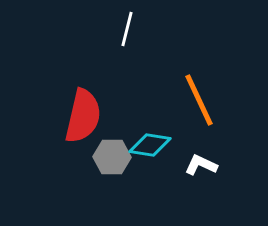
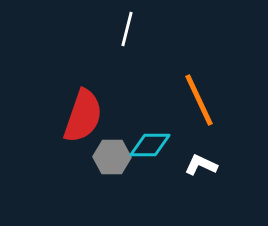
red semicircle: rotated 6 degrees clockwise
cyan diamond: rotated 9 degrees counterclockwise
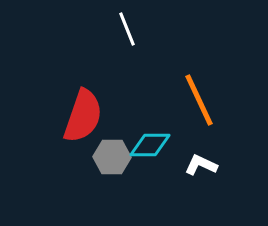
white line: rotated 36 degrees counterclockwise
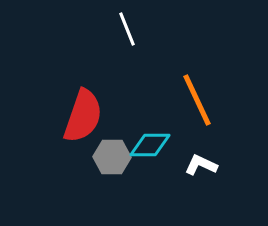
orange line: moved 2 px left
